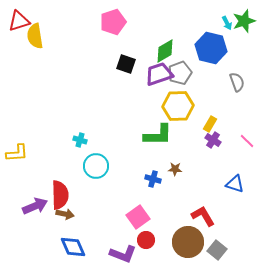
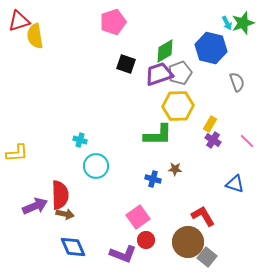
green star: moved 1 px left, 2 px down
gray square: moved 10 px left, 7 px down
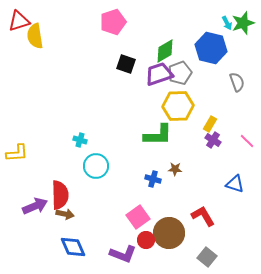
brown circle: moved 19 px left, 9 px up
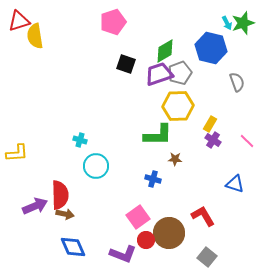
brown star: moved 10 px up
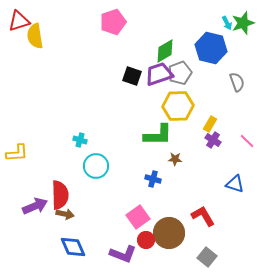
black square: moved 6 px right, 12 px down
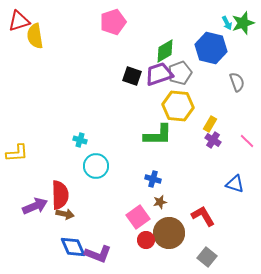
yellow hexagon: rotated 8 degrees clockwise
brown star: moved 15 px left, 43 px down; rotated 16 degrees counterclockwise
purple L-shape: moved 25 px left
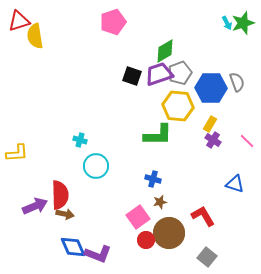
blue hexagon: moved 40 px down; rotated 12 degrees counterclockwise
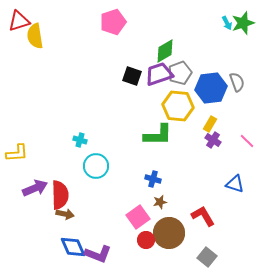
blue hexagon: rotated 8 degrees counterclockwise
purple arrow: moved 18 px up
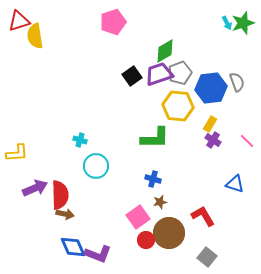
black square: rotated 36 degrees clockwise
green L-shape: moved 3 px left, 3 px down
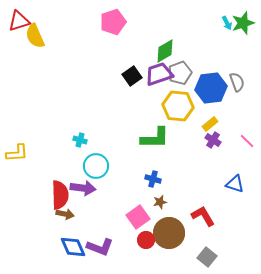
yellow semicircle: rotated 15 degrees counterclockwise
yellow rectangle: rotated 21 degrees clockwise
purple arrow: moved 48 px right; rotated 30 degrees clockwise
purple L-shape: moved 2 px right, 7 px up
